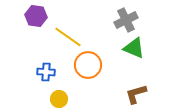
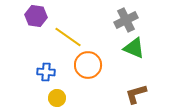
yellow circle: moved 2 px left, 1 px up
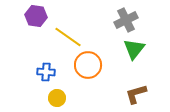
green triangle: moved 1 px down; rotated 45 degrees clockwise
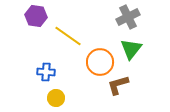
gray cross: moved 2 px right, 3 px up
yellow line: moved 1 px up
green triangle: moved 3 px left
orange circle: moved 12 px right, 3 px up
brown L-shape: moved 18 px left, 9 px up
yellow circle: moved 1 px left
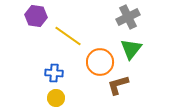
blue cross: moved 8 px right, 1 px down
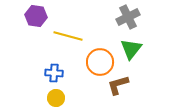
yellow line: rotated 20 degrees counterclockwise
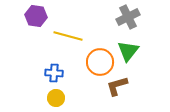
green triangle: moved 3 px left, 2 px down
brown L-shape: moved 1 px left, 1 px down
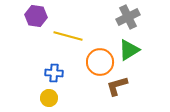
green triangle: moved 1 px right, 1 px up; rotated 20 degrees clockwise
yellow circle: moved 7 px left
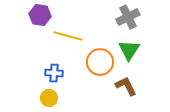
purple hexagon: moved 4 px right, 1 px up
green triangle: rotated 25 degrees counterclockwise
brown L-shape: moved 9 px right; rotated 80 degrees clockwise
